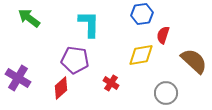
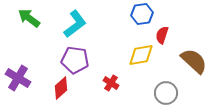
cyan L-shape: moved 14 px left; rotated 52 degrees clockwise
red semicircle: moved 1 px left
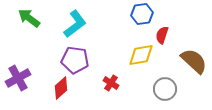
purple cross: rotated 30 degrees clockwise
gray circle: moved 1 px left, 4 px up
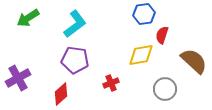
blue hexagon: moved 2 px right
green arrow: moved 1 px left; rotated 70 degrees counterclockwise
red cross: rotated 35 degrees clockwise
red diamond: moved 6 px down
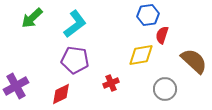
blue hexagon: moved 4 px right, 1 px down
green arrow: moved 4 px right; rotated 10 degrees counterclockwise
purple cross: moved 2 px left, 8 px down
red diamond: rotated 15 degrees clockwise
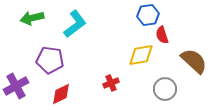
green arrow: rotated 30 degrees clockwise
red semicircle: rotated 36 degrees counterclockwise
purple pentagon: moved 25 px left
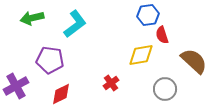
red cross: rotated 14 degrees counterclockwise
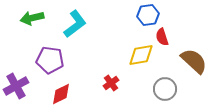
red semicircle: moved 2 px down
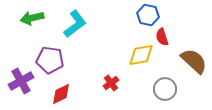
blue hexagon: rotated 20 degrees clockwise
purple cross: moved 5 px right, 5 px up
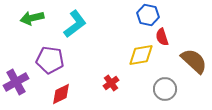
purple cross: moved 5 px left, 1 px down
